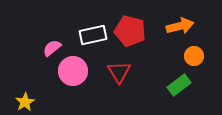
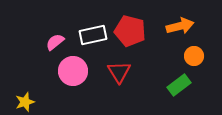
pink semicircle: moved 3 px right, 6 px up
yellow star: rotated 12 degrees clockwise
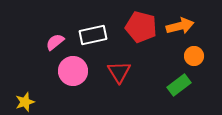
red pentagon: moved 11 px right, 4 px up
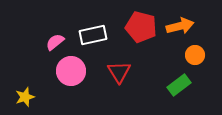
orange circle: moved 1 px right, 1 px up
pink circle: moved 2 px left
yellow star: moved 5 px up
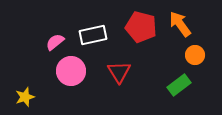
orange arrow: moved 2 px up; rotated 112 degrees counterclockwise
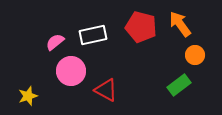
red triangle: moved 13 px left, 18 px down; rotated 30 degrees counterclockwise
yellow star: moved 3 px right, 1 px up
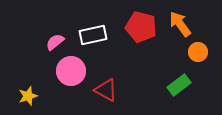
orange circle: moved 3 px right, 3 px up
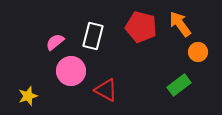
white rectangle: moved 1 px down; rotated 64 degrees counterclockwise
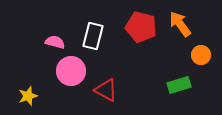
pink semicircle: rotated 54 degrees clockwise
orange circle: moved 3 px right, 3 px down
green rectangle: rotated 20 degrees clockwise
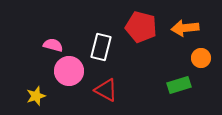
orange arrow: moved 5 px right, 4 px down; rotated 60 degrees counterclockwise
white rectangle: moved 8 px right, 11 px down
pink semicircle: moved 2 px left, 3 px down
orange circle: moved 3 px down
pink circle: moved 2 px left
yellow star: moved 8 px right
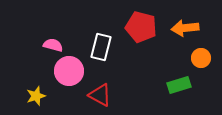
red triangle: moved 6 px left, 5 px down
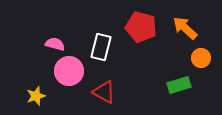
orange arrow: rotated 48 degrees clockwise
pink semicircle: moved 2 px right, 1 px up
red triangle: moved 4 px right, 3 px up
